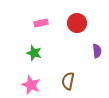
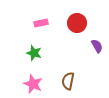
purple semicircle: moved 5 px up; rotated 24 degrees counterclockwise
pink star: moved 2 px right, 1 px up
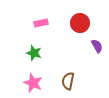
red circle: moved 3 px right
pink star: moved 1 px up
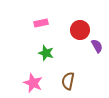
red circle: moved 7 px down
green star: moved 12 px right
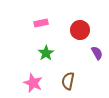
purple semicircle: moved 7 px down
green star: rotated 21 degrees clockwise
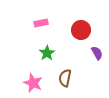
red circle: moved 1 px right
green star: moved 1 px right
brown semicircle: moved 3 px left, 3 px up
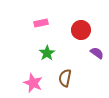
purple semicircle: rotated 24 degrees counterclockwise
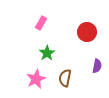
pink rectangle: rotated 48 degrees counterclockwise
red circle: moved 6 px right, 2 px down
purple semicircle: moved 13 px down; rotated 64 degrees clockwise
pink star: moved 3 px right, 4 px up; rotated 24 degrees clockwise
